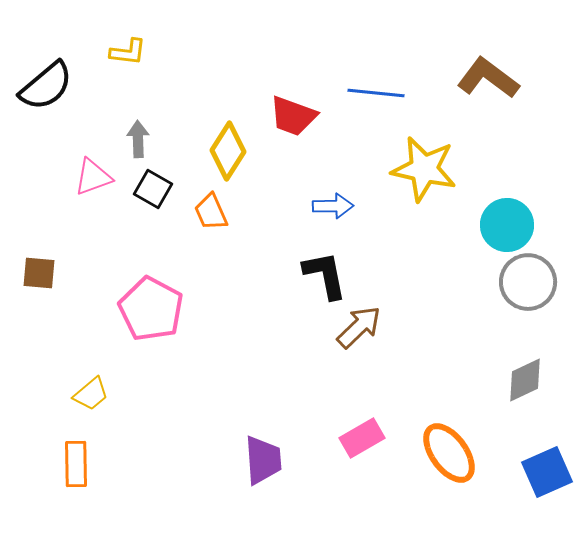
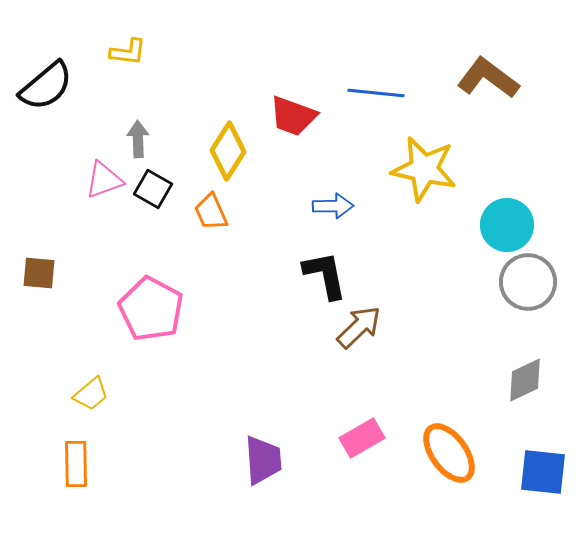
pink triangle: moved 11 px right, 3 px down
blue square: moved 4 px left; rotated 30 degrees clockwise
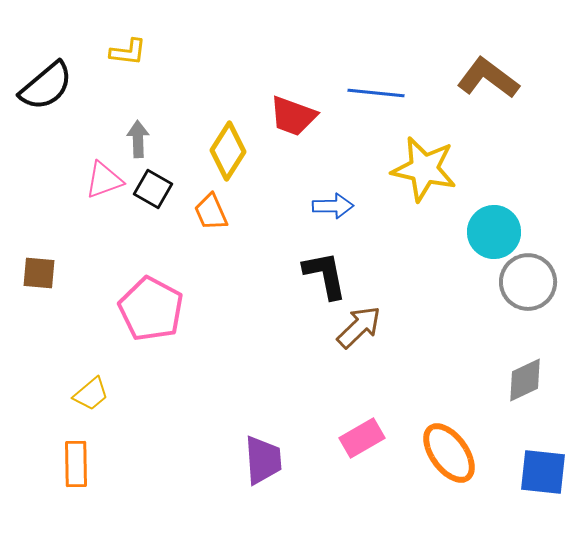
cyan circle: moved 13 px left, 7 px down
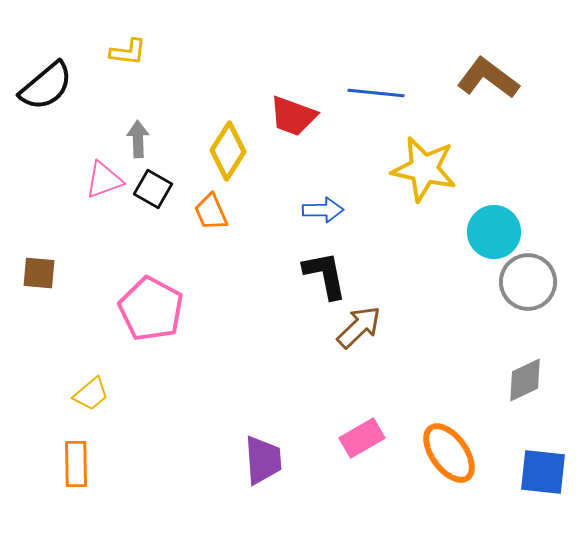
blue arrow: moved 10 px left, 4 px down
